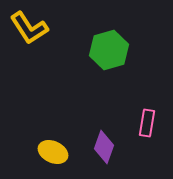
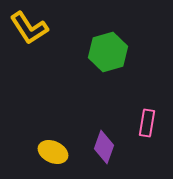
green hexagon: moved 1 px left, 2 px down
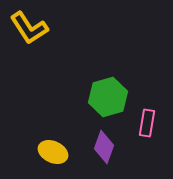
green hexagon: moved 45 px down
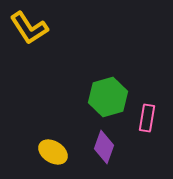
pink rectangle: moved 5 px up
yellow ellipse: rotated 8 degrees clockwise
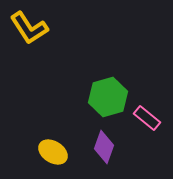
pink rectangle: rotated 60 degrees counterclockwise
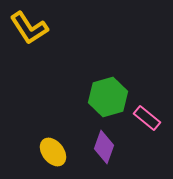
yellow ellipse: rotated 20 degrees clockwise
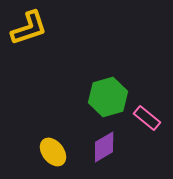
yellow L-shape: rotated 75 degrees counterclockwise
purple diamond: rotated 40 degrees clockwise
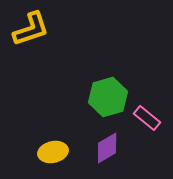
yellow L-shape: moved 2 px right, 1 px down
purple diamond: moved 3 px right, 1 px down
yellow ellipse: rotated 64 degrees counterclockwise
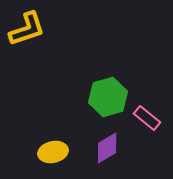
yellow L-shape: moved 4 px left
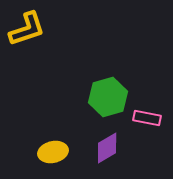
pink rectangle: rotated 28 degrees counterclockwise
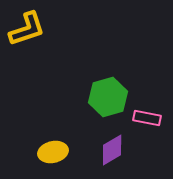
purple diamond: moved 5 px right, 2 px down
